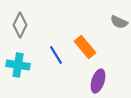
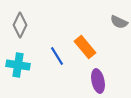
blue line: moved 1 px right, 1 px down
purple ellipse: rotated 30 degrees counterclockwise
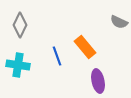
blue line: rotated 12 degrees clockwise
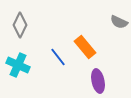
blue line: moved 1 px right, 1 px down; rotated 18 degrees counterclockwise
cyan cross: rotated 15 degrees clockwise
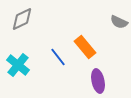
gray diamond: moved 2 px right, 6 px up; rotated 40 degrees clockwise
cyan cross: rotated 15 degrees clockwise
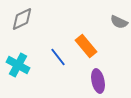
orange rectangle: moved 1 px right, 1 px up
cyan cross: rotated 10 degrees counterclockwise
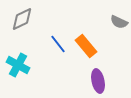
blue line: moved 13 px up
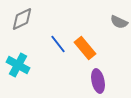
orange rectangle: moved 1 px left, 2 px down
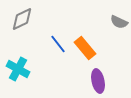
cyan cross: moved 4 px down
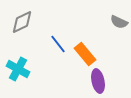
gray diamond: moved 3 px down
orange rectangle: moved 6 px down
